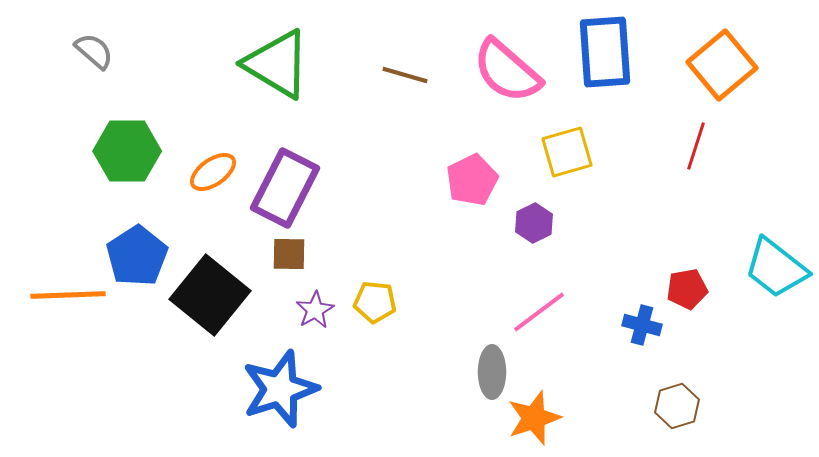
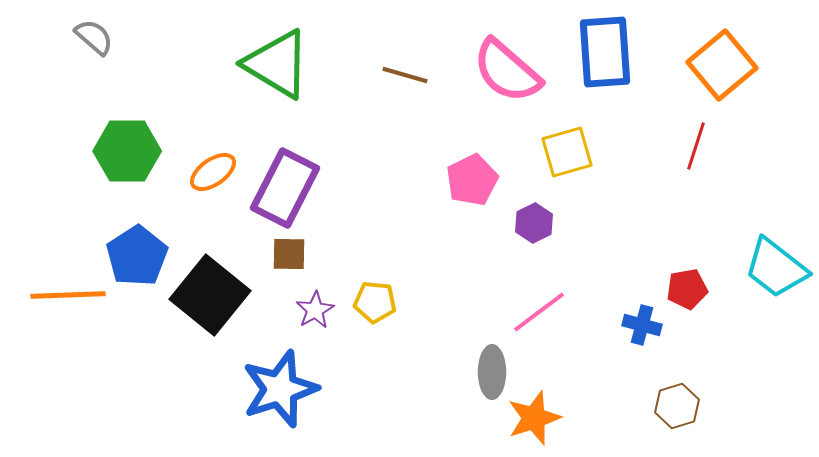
gray semicircle: moved 14 px up
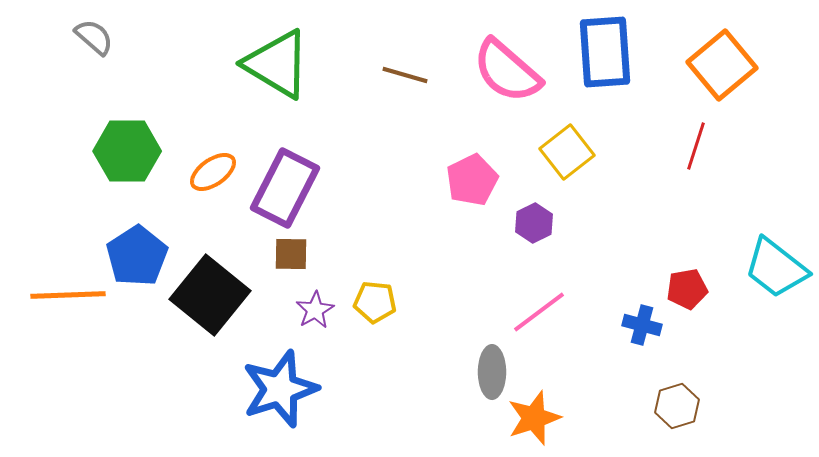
yellow square: rotated 22 degrees counterclockwise
brown square: moved 2 px right
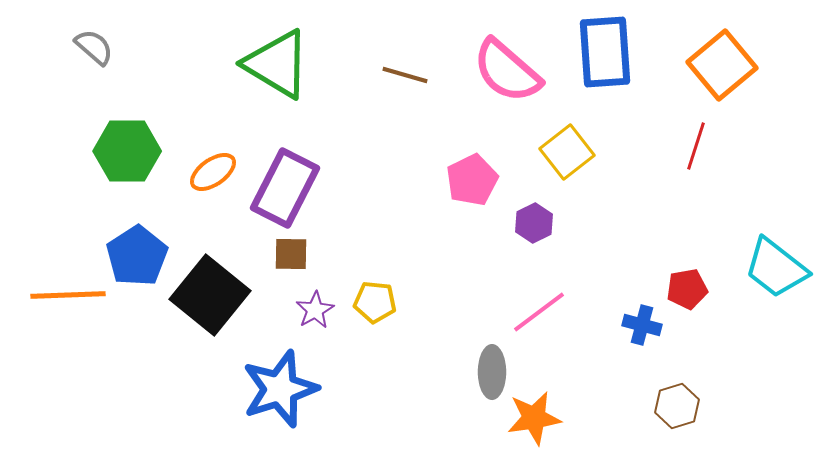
gray semicircle: moved 10 px down
orange star: rotated 10 degrees clockwise
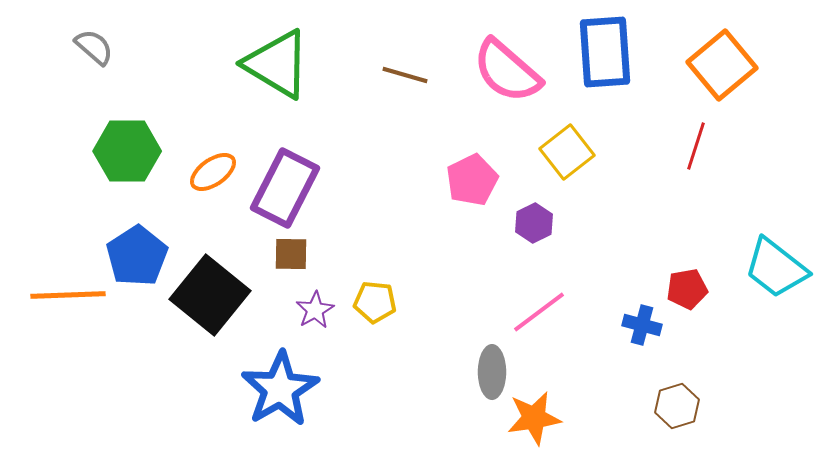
blue star: rotated 12 degrees counterclockwise
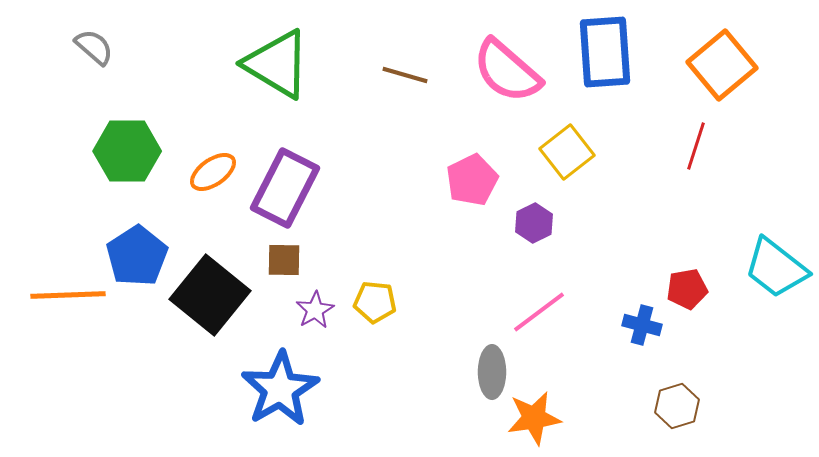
brown square: moved 7 px left, 6 px down
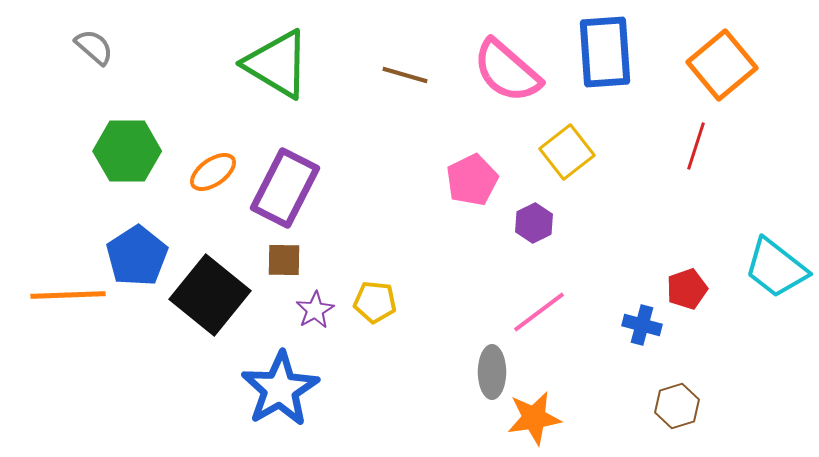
red pentagon: rotated 9 degrees counterclockwise
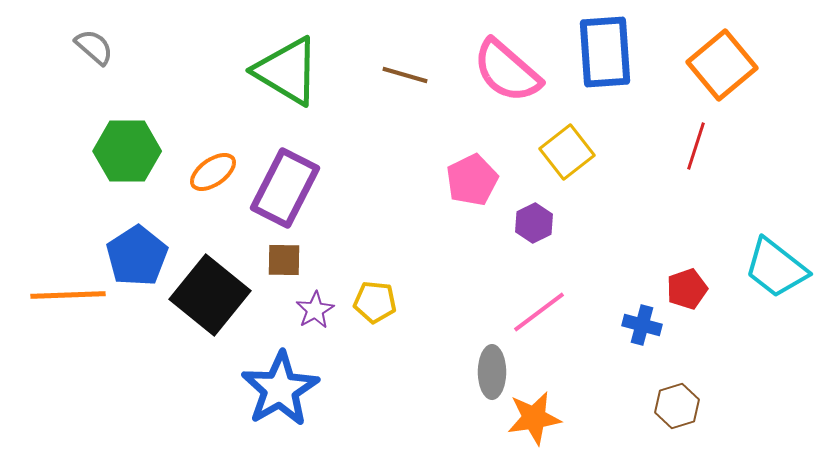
green triangle: moved 10 px right, 7 px down
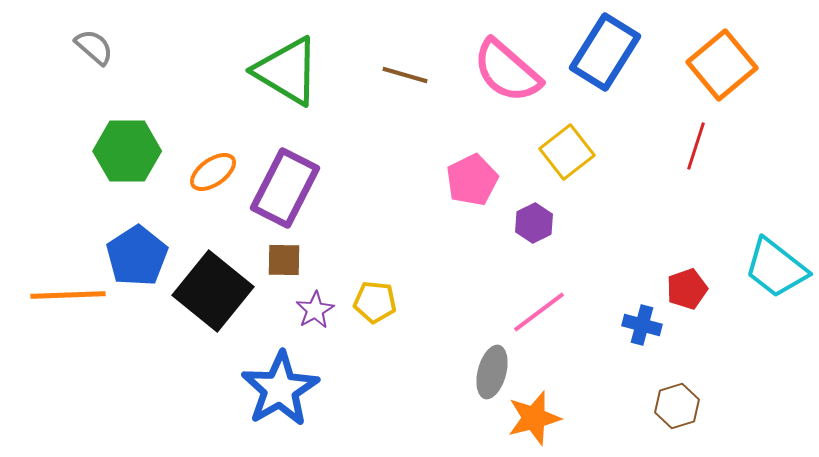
blue rectangle: rotated 36 degrees clockwise
black square: moved 3 px right, 4 px up
gray ellipse: rotated 15 degrees clockwise
orange star: rotated 6 degrees counterclockwise
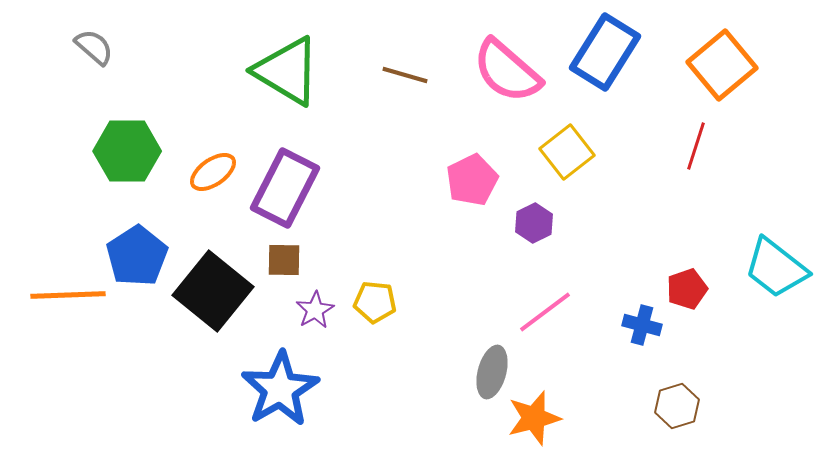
pink line: moved 6 px right
